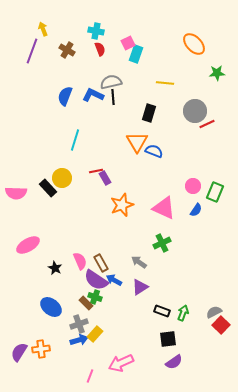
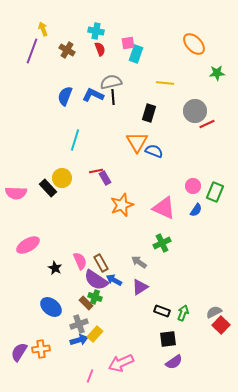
pink square at (128, 43): rotated 16 degrees clockwise
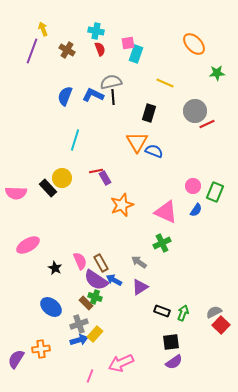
yellow line at (165, 83): rotated 18 degrees clockwise
pink triangle at (164, 208): moved 2 px right, 4 px down
black square at (168, 339): moved 3 px right, 3 px down
purple semicircle at (19, 352): moved 3 px left, 7 px down
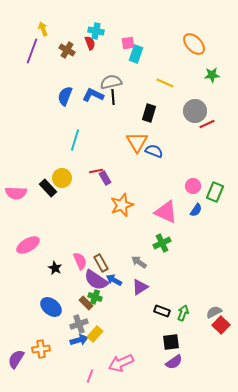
red semicircle at (100, 49): moved 10 px left, 6 px up
green star at (217, 73): moved 5 px left, 2 px down
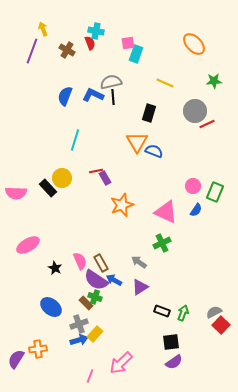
green star at (212, 75): moved 2 px right, 6 px down
orange cross at (41, 349): moved 3 px left
pink arrow at (121, 363): rotated 20 degrees counterclockwise
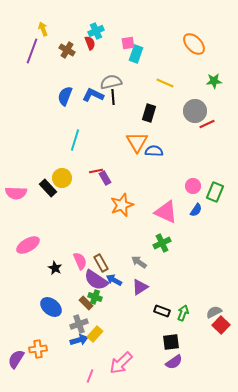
cyan cross at (96, 31): rotated 35 degrees counterclockwise
blue semicircle at (154, 151): rotated 18 degrees counterclockwise
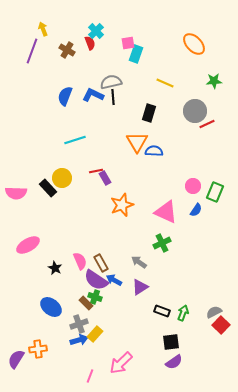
cyan cross at (96, 31): rotated 21 degrees counterclockwise
cyan line at (75, 140): rotated 55 degrees clockwise
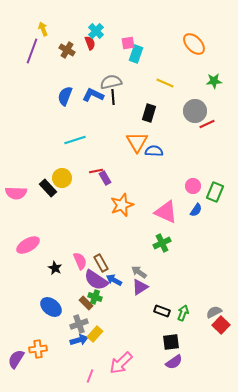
gray arrow at (139, 262): moved 10 px down
